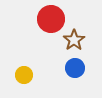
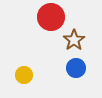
red circle: moved 2 px up
blue circle: moved 1 px right
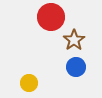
blue circle: moved 1 px up
yellow circle: moved 5 px right, 8 px down
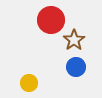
red circle: moved 3 px down
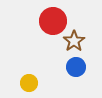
red circle: moved 2 px right, 1 px down
brown star: moved 1 px down
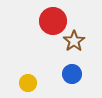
blue circle: moved 4 px left, 7 px down
yellow circle: moved 1 px left
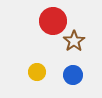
blue circle: moved 1 px right, 1 px down
yellow circle: moved 9 px right, 11 px up
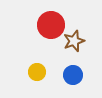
red circle: moved 2 px left, 4 px down
brown star: rotated 15 degrees clockwise
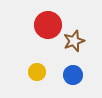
red circle: moved 3 px left
